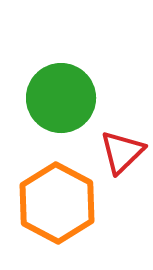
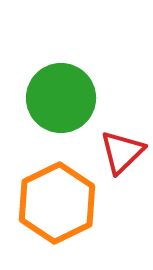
orange hexagon: rotated 6 degrees clockwise
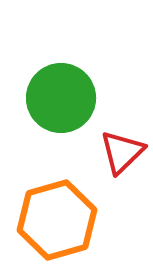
orange hexagon: moved 17 px down; rotated 10 degrees clockwise
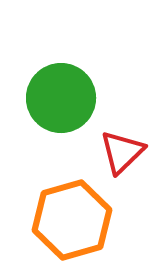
orange hexagon: moved 15 px right
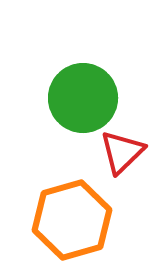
green circle: moved 22 px right
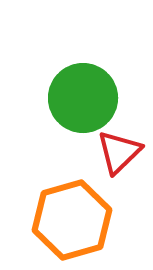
red triangle: moved 3 px left
